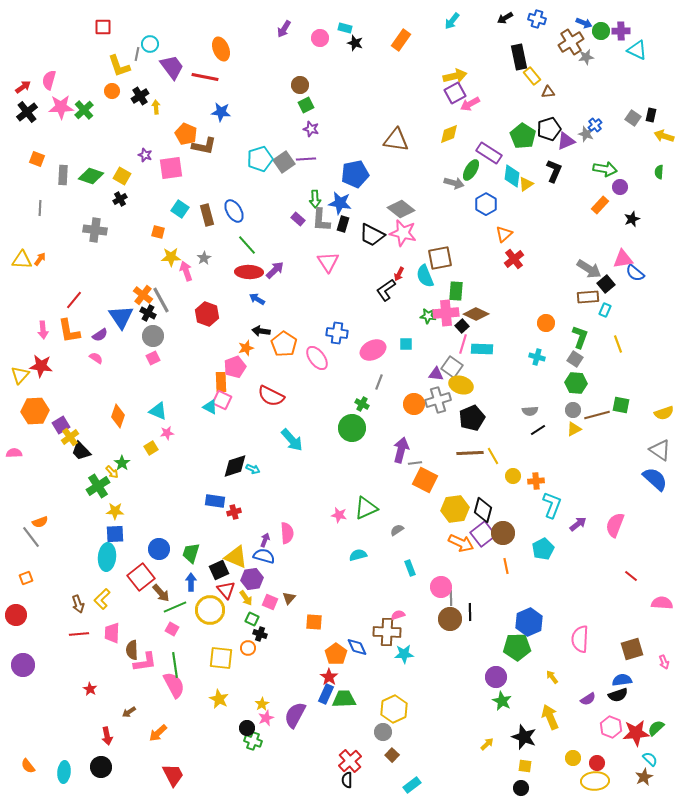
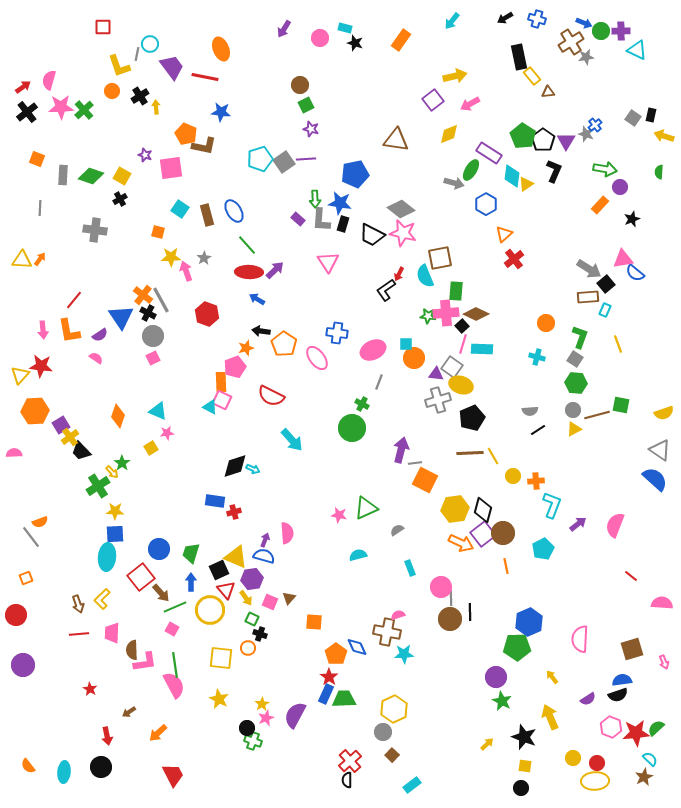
purple square at (455, 93): moved 22 px left, 7 px down; rotated 10 degrees counterclockwise
black pentagon at (549, 129): moved 6 px left, 11 px down; rotated 20 degrees counterclockwise
purple triangle at (566, 141): rotated 36 degrees counterclockwise
orange circle at (414, 404): moved 46 px up
brown cross at (387, 632): rotated 8 degrees clockwise
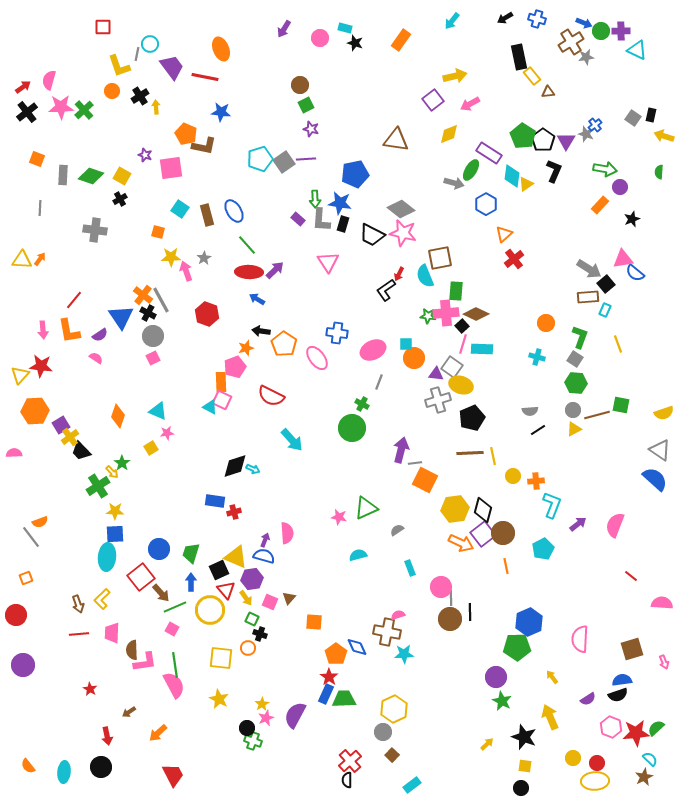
yellow line at (493, 456): rotated 18 degrees clockwise
pink star at (339, 515): moved 2 px down
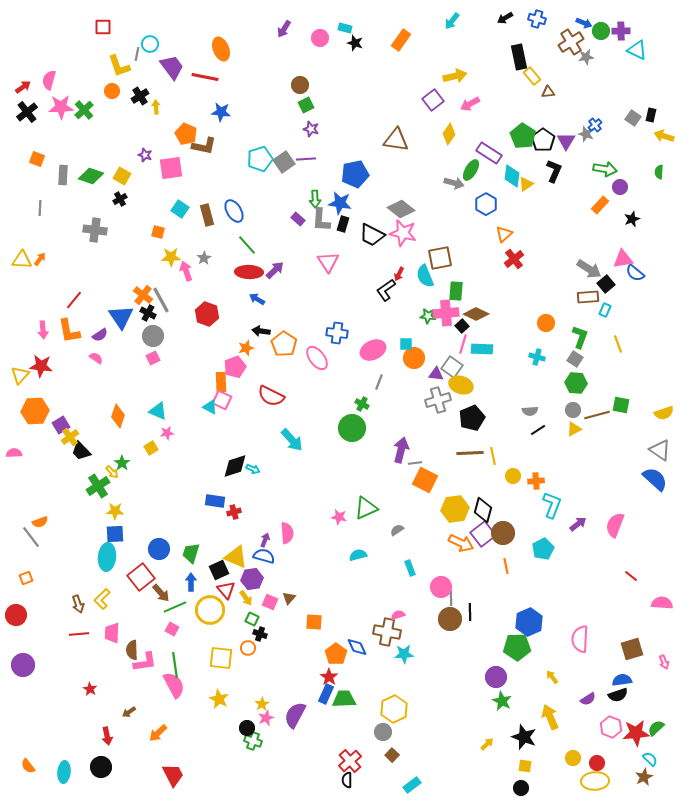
yellow diamond at (449, 134): rotated 35 degrees counterclockwise
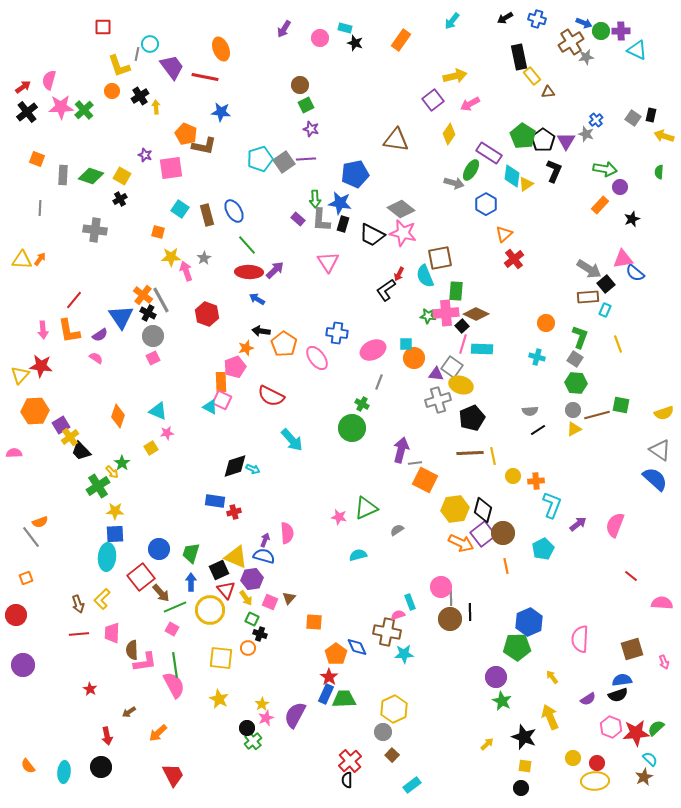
blue cross at (595, 125): moved 1 px right, 5 px up
cyan rectangle at (410, 568): moved 34 px down
green cross at (253, 741): rotated 30 degrees clockwise
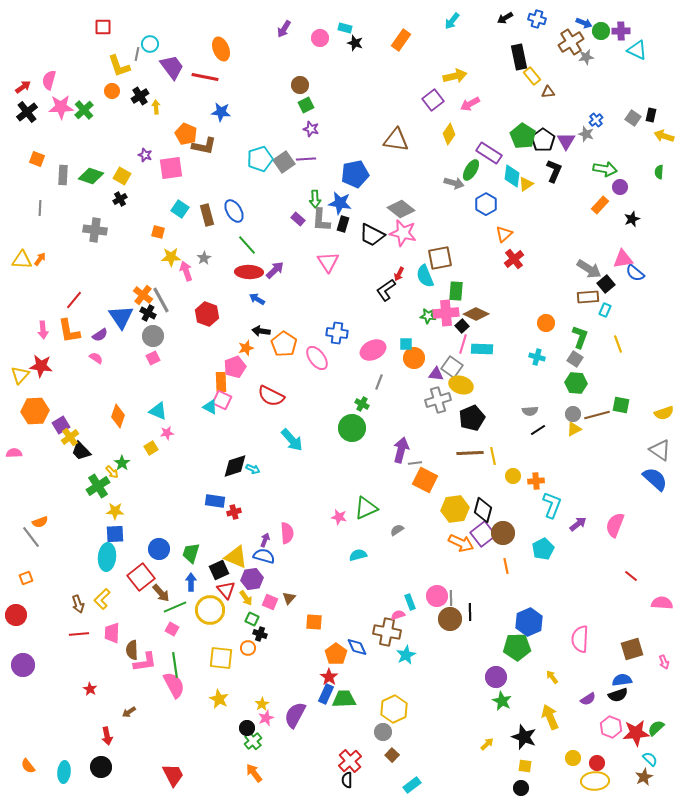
gray circle at (573, 410): moved 4 px down
pink circle at (441, 587): moved 4 px left, 9 px down
cyan star at (404, 654): moved 2 px right, 1 px down; rotated 24 degrees counterclockwise
orange arrow at (158, 733): moved 96 px right, 40 px down; rotated 96 degrees clockwise
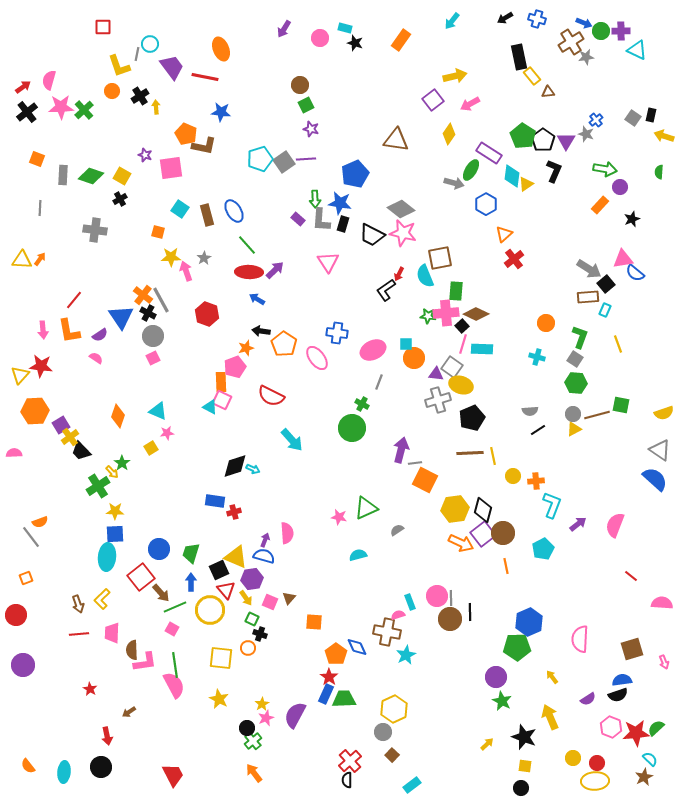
blue pentagon at (355, 174): rotated 12 degrees counterclockwise
